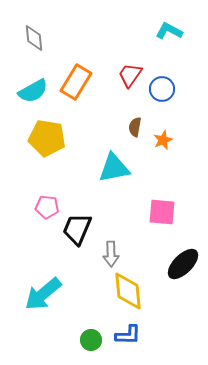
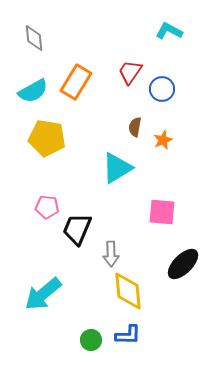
red trapezoid: moved 3 px up
cyan triangle: moved 3 px right; rotated 20 degrees counterclockwise
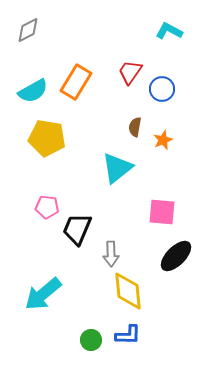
gray diamond: moved 6 px left, 8 px up; rotated 68 degrees clockwise
cyan triangle: rotated 8 degrees counterclockwise
black ellipse: moved 7 px left, 8 px up
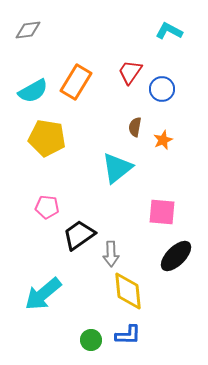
gray diamond: rotated 20 degrees clockwise
black trapezoid: moved 2 px right, 6 px down; rotated 32 degrees clockwise
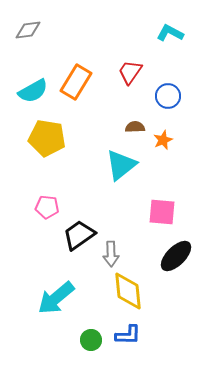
cyan L-shape: moved 1 px right, 2 px down
blue circle: moved 6 px right, 7 px down
brown semicircle: rotated 78 degrees clockwise
cyan triangle: moved 4 px right, 3 px up
cyan arrow: moved 13 px right, 4 px down
